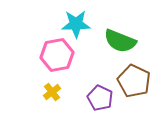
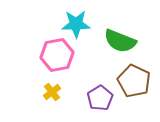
purple pentagon: rotated 15 degrees clockwise
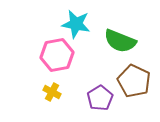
cyan star: rotated 12 degrees clockwise
yellow cross: rotated 24 degrees counterclockwise
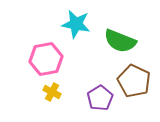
pink hexagon: moved 11 px left, 4 px down
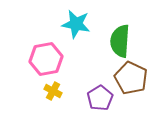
green semicircle: rotated 72 degrees clockwise
brown pentagon: moved 3 px left, 3 px up
yellow cross: moved 1 px right, 1 px up
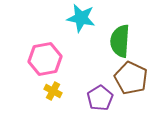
cyan star: moved 5 px right, 6 px up
pink hexagon: moved 1 px left
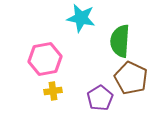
yellow cross: rotated 36 degrees counterclockwise
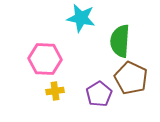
pink hexagon: rotated 12 degrees clockwise
yellow cross: moved 2 px right
purple pentagon: moved 1 px left, 4 px up
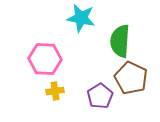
purple pentagon: moved 1 px right, 2 px down
